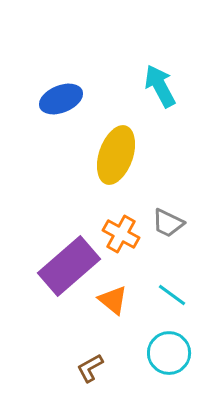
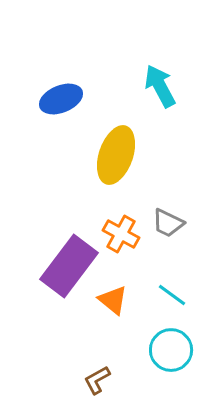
purple rectangle: rotated 12 degrees counterclockwise
cyan circle: moved 2 px right, 3 px up
brown L-shape: moved 7 px right, 12 px down
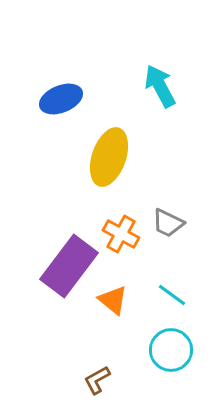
yellow ellipse: moved 7 px left, 2 px down
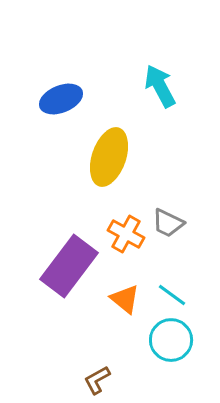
orange cross: moved 5 px right
orange triangle: moved 12 px right, 1 px up
cyan circle: moved 10 px up
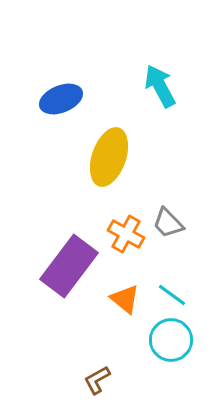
gray trapezoid: rotated 20 degrees clockwise
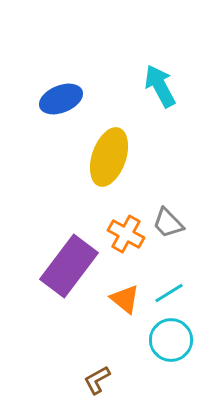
cyan line: moved 3 px left, 2 px up; rotated 68 degrees counterclockwise
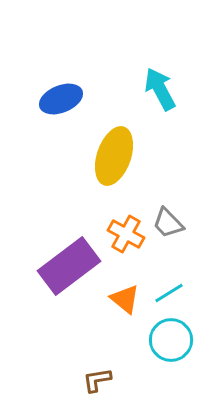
cyan arrow: moved 3 px down
yellow ellipse: moved 5 px right, 1 px up
purple rectangle: rotated 16 degrees clockwise
brown L-shape: rotated 20 degrees clockwise
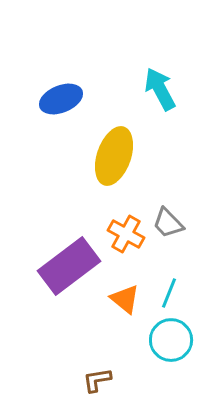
cyan line: rotated 36 degrees counterclockwise
